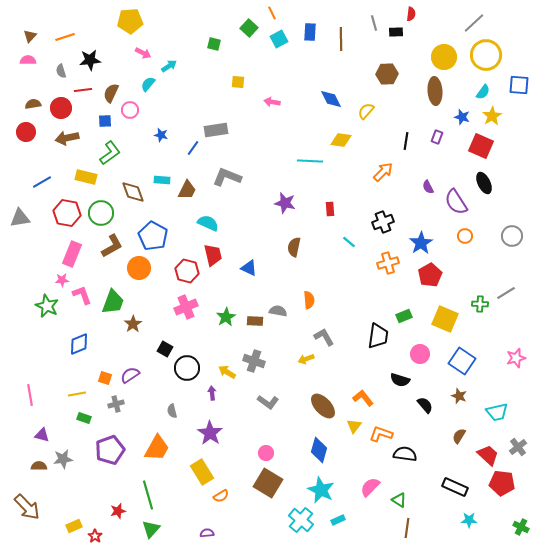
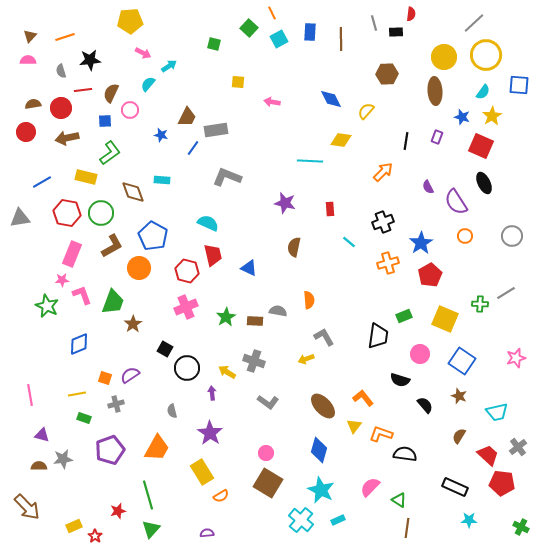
brown trapezoid at (187, 190): moved 73 px up
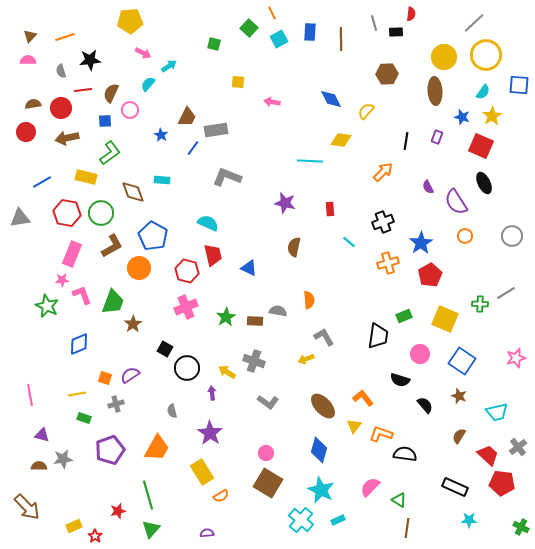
blue star at (161, 135): rotated 16 degrees clockwise
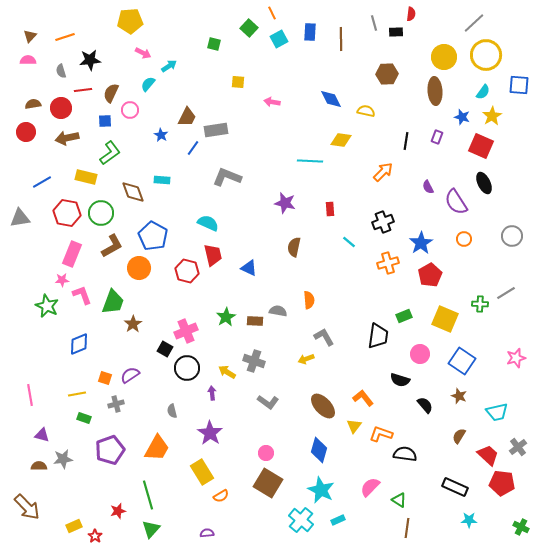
yellow semicircle at (366, 111): rotated 60 degrees clockwise
orange circle at (465, 236): moved 1 px left, 3 px down
pink cross at (186, 307): moved 24 px down
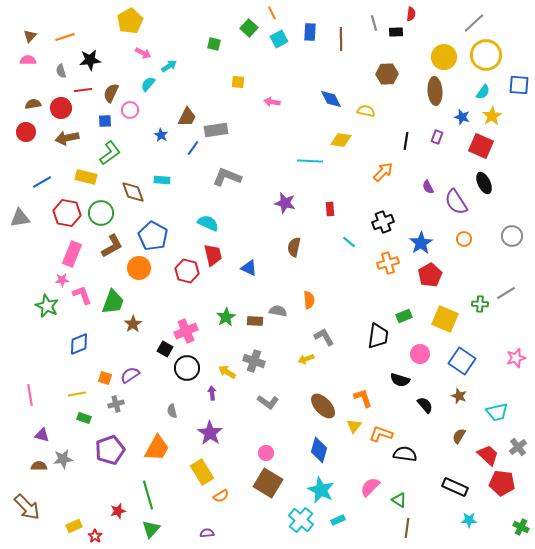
yellow pentagon at (130, 21): rotated 25 degrees counterclockwise
orange L-shape at (363, 398): rotated 20 degrees clockwise
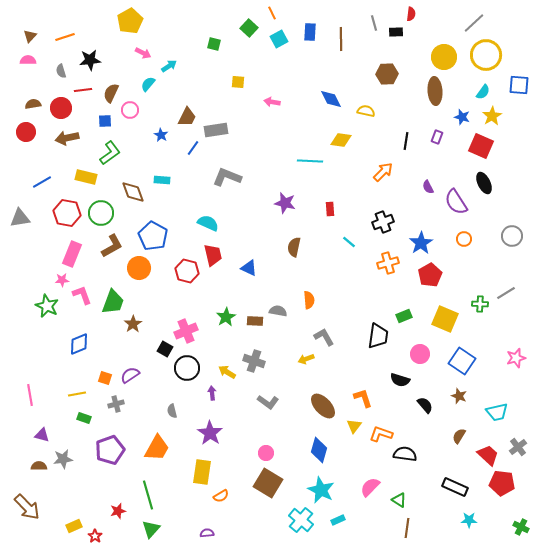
yellow rectangle at (202, 472): rotated 40 degrees clockwise
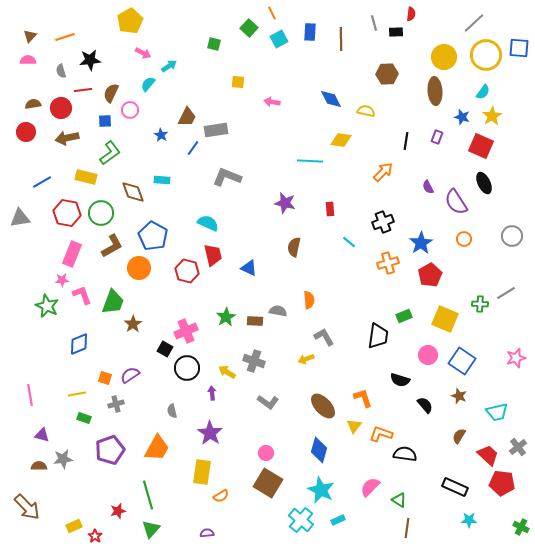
blue square at (519, 85): moved 37 px up
pink circle at (420, 354): moved 8 px right, 1 px down
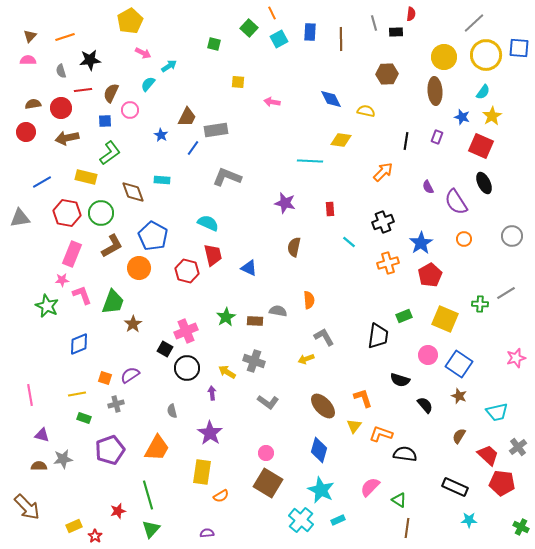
blue square at (462, 361): moved 3 px left, 3 px down
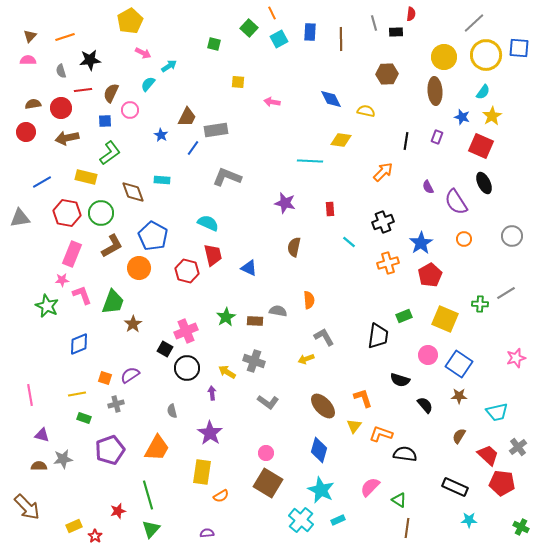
brown star at (459, 396): rotated 21 degrees counterclockwise
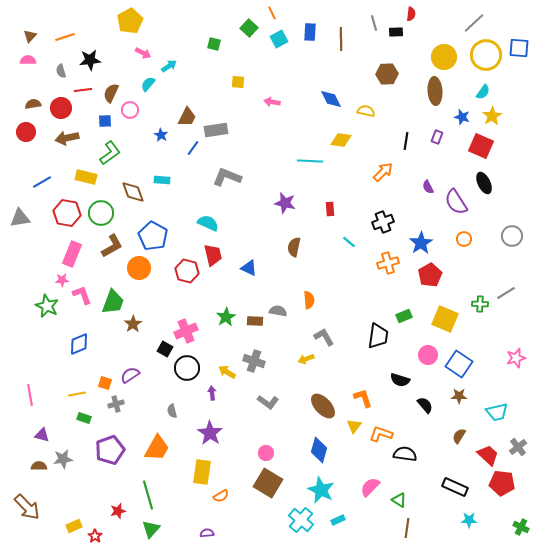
orange square at (105, 378): moved 5 px down
